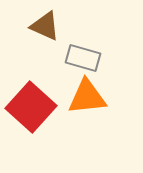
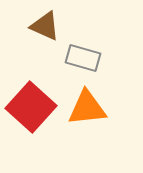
orange triangle: moved 11 px down
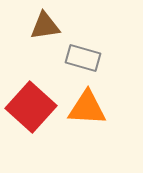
brown triangle: rotated 32 degrees counterclockwise
orange triangle: rotated 9 degrees clockwise
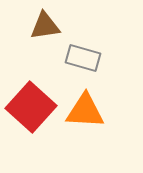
orange triangle: moved 2 px left, 3 px down
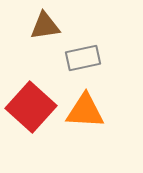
gray rectangle: rotated 28 degrees counterclockwise
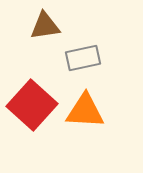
red square: moved 1 px right, 2 px up
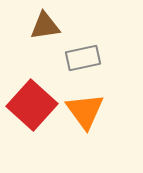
orange triangle: rotated 51 degrees clockwise
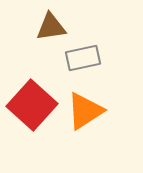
brown triangle: moved 6 px right, 1 px down
orange triangle: rotated 33 degrees clockwise
